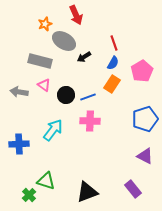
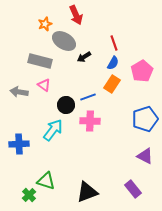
black circle: moved 10 px down
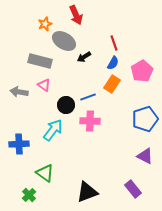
green triangle: moved 1 px left, 8 px up; rotated 18 degrees clockwise
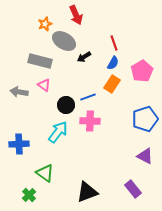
cyan arrow: moved 5 px right, 2 px down
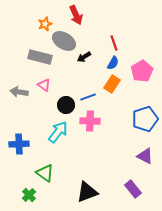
gray rectangle: moved 4 px up
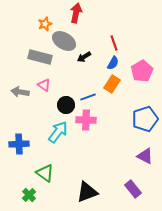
red arrow: moved 2 px up; rotated 144 degrees counterclockwise
gray arrow: moved 1 px right
pink cross: moved 4 px left, 1 px up
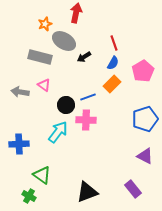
pink pentagon: moved 1 px right
orange rectangle: rotated 12 degrees clockwise
green triangle: moved 3 px left, 2 px down
green cross: moved 1 px down; rotated 16 degrees counterclockwise
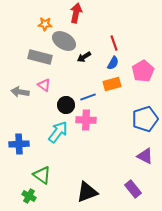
orange star: rotated 24 degrees clockwise
orange rectangle: rotated 30 degrees clockwise
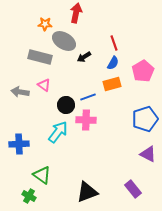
purple triangle: moved 3 px right, 2 px up
